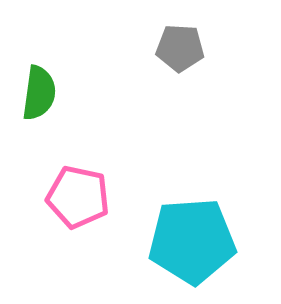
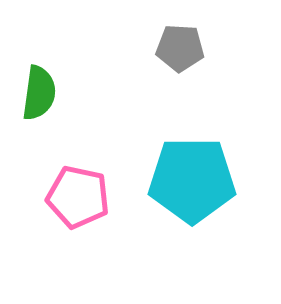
cyan pentagon: moved 61 px up; rotated 4 degrees clockwise
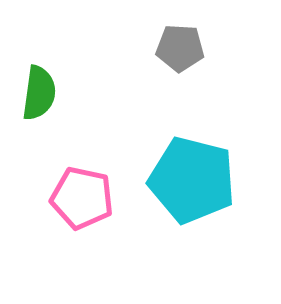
cyan pentagon: rotated 14 degrees clockwise
pink pentagon: moved 4 px right, 1 px down
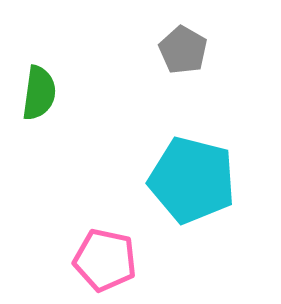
gray pentagon: moved 3 px right, 2 px down; rotated 27 degrees clockwise
pink pentagon: moved 23 px right, 62 px down
